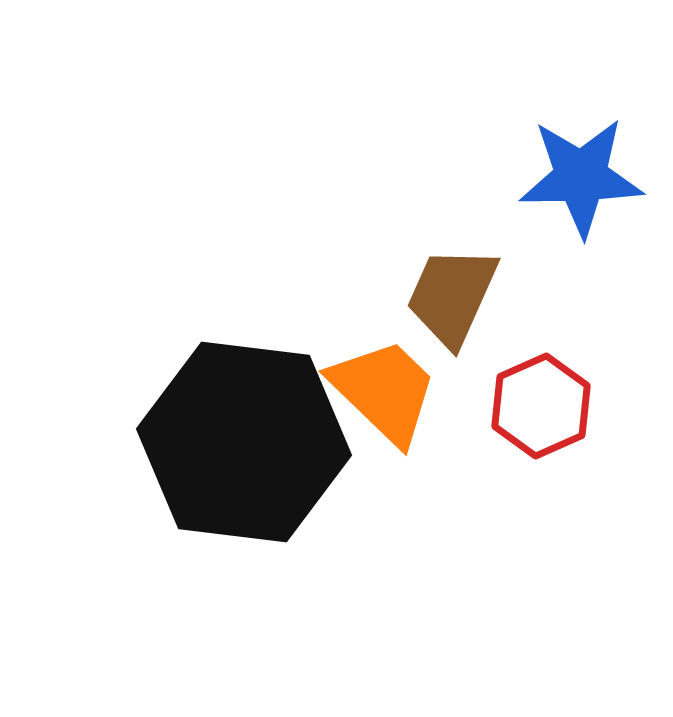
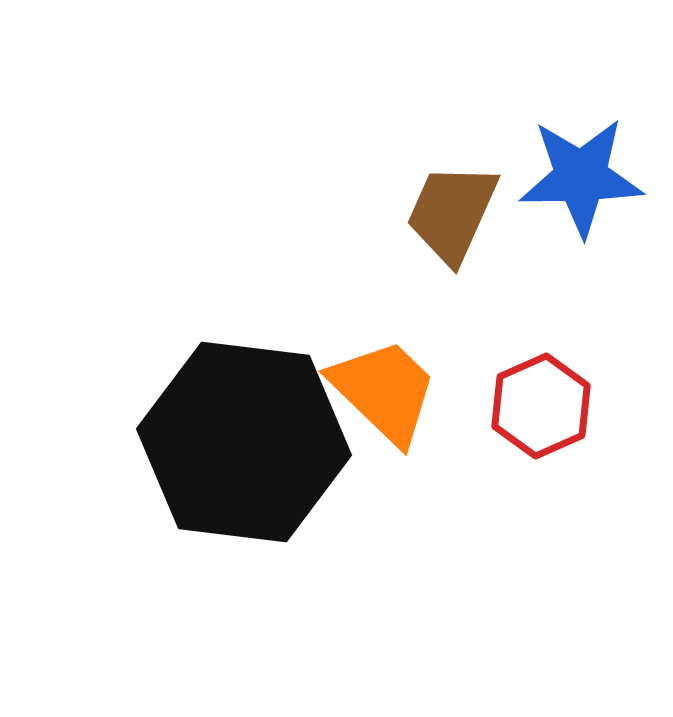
brown trapezoid: moved 83 px up
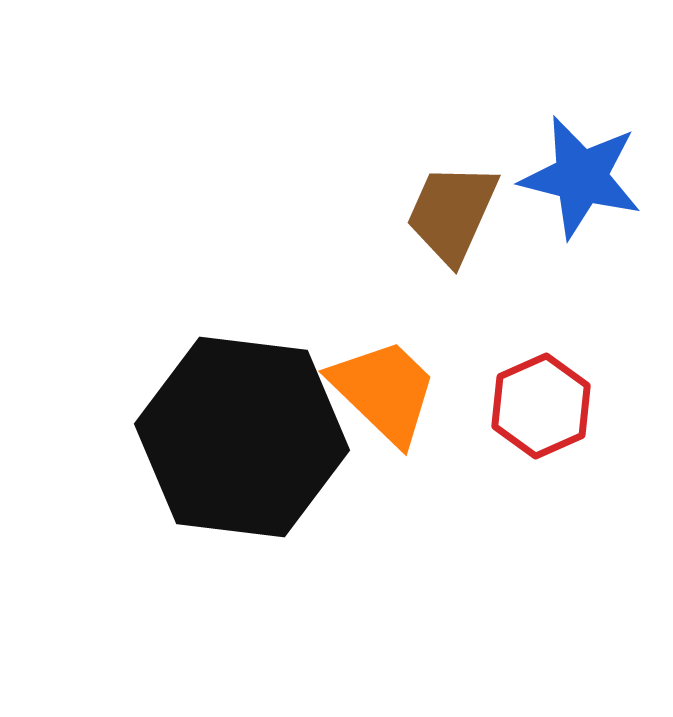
blue star: rotated 15 degrees clockwise
black hexagon: moved 2 px left, 5 px up
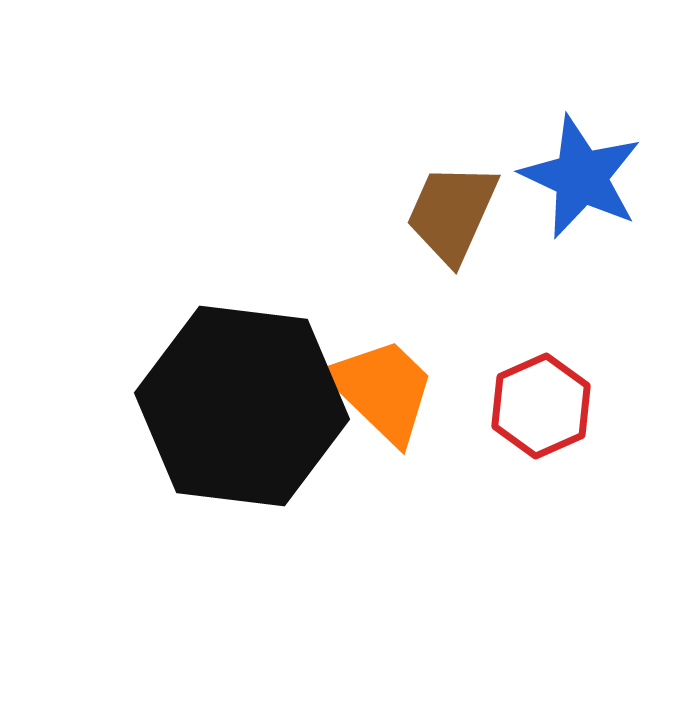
blue star: rotated 11 degrees clockwise
orange trapezoid: moved 2 px left, 1 px up
black hexagon: moved 31 px up
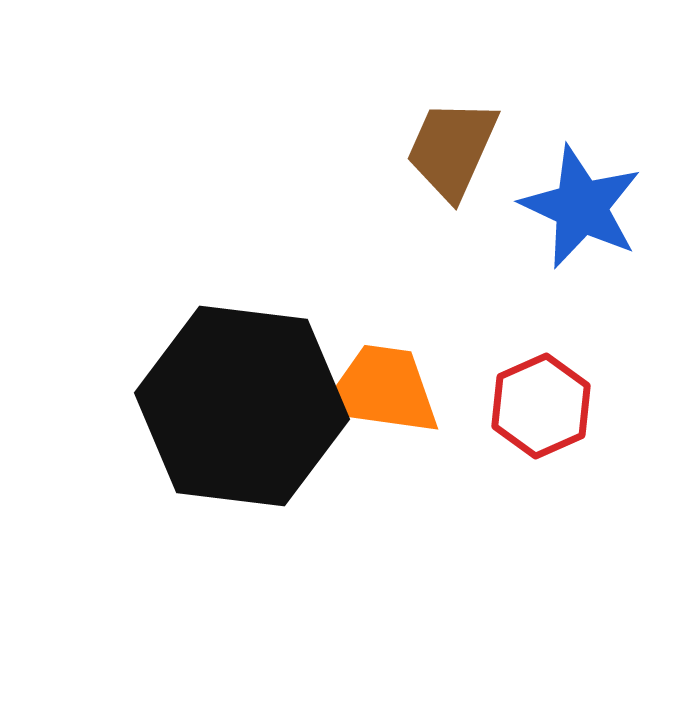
blue star: moved 30 px down
brown trapezoid: moved 64 px up
orange trapezoid: rotated 36 degrees counterclockwise
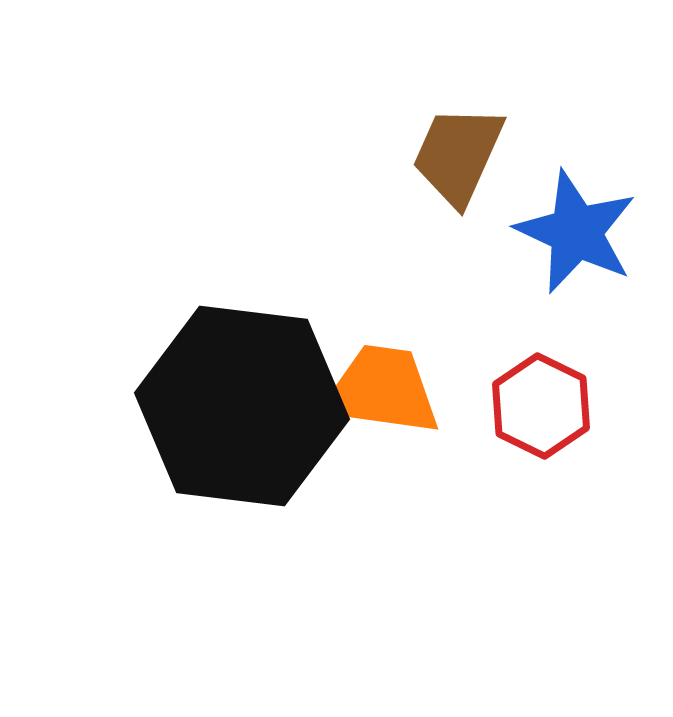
brown trapezoid: moved 6 px right, 6 px down
blue star: moved 5 px left, 25 px down
red hexagon: rotated 10 degrees counterclockwise
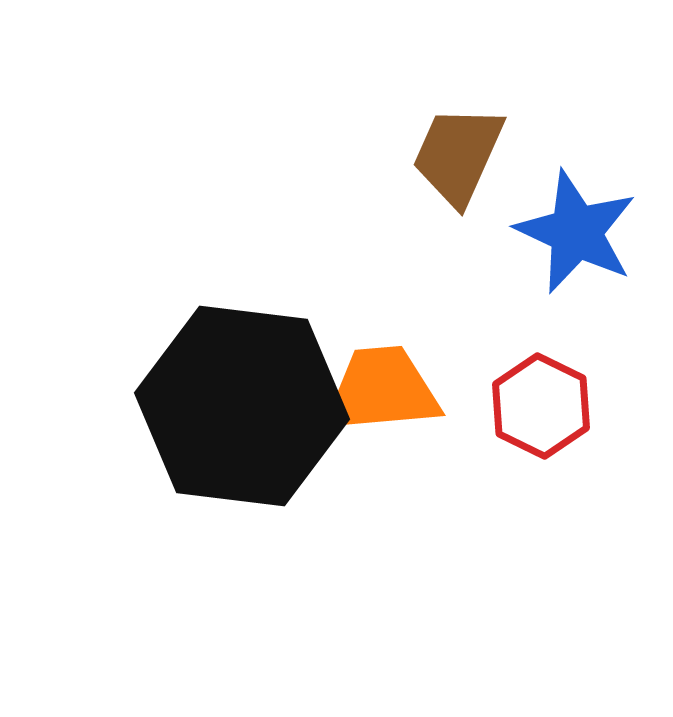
orange trapezoid: rotated 13 degrees counterclockwise
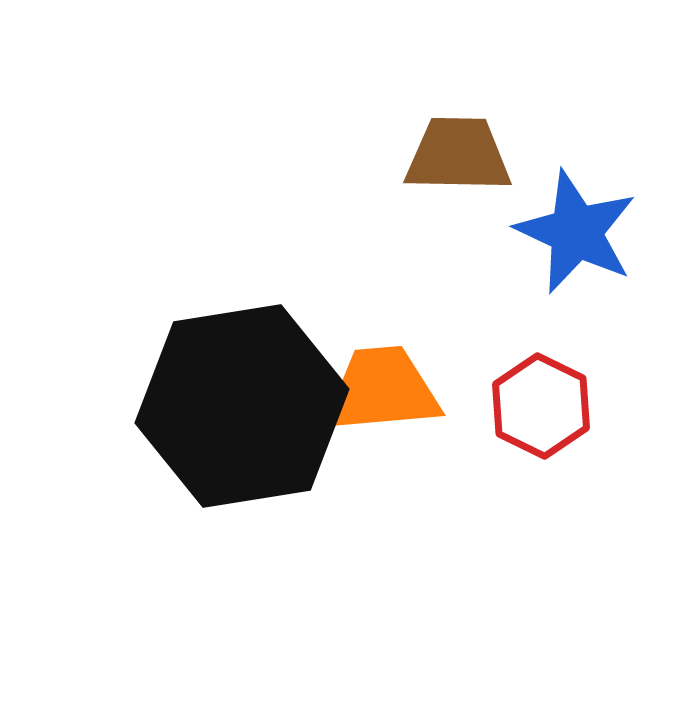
brown trapezoid: rotated 67 degrees clockwise
black hexagon: rotated 16 degrees counterclockwise
